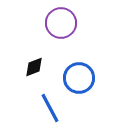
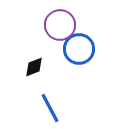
purple circle: moved 1 px left, 2 px down
blue circle: moved 29 px up
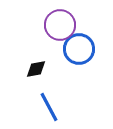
black diamond: moved 2 px right, 2 px down; rotated 10 degrees clockwise
blue line: moved 1 px left, 1 px up
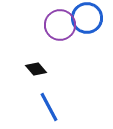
blue circle: moved 8 px right, 31 px up
black diamond: rotated 60 degrees clockwise
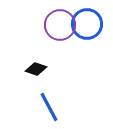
blue circle: moved 6 px down
black diamond: rotated 30 degrees counterclockwise
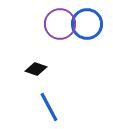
purple circle: moved 1 px up
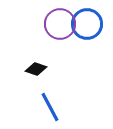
blue line: moved 1 px right
